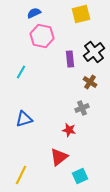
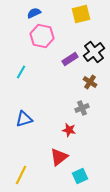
purple rectangle: rotated 63 degrees clockwise
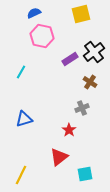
red star: rotated 24 degrees clockwise
cyan square: moved 5 px right, 2 px up; rotated 14 degrees clockwise
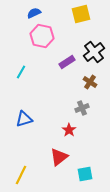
purple rectangle: moved 3 px left, 3 px down
